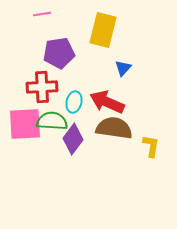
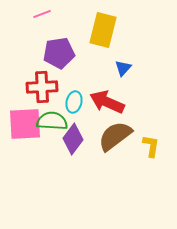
pink line: rotated 12 degrees counterclockwise
brown semicircle: moved 1 px right, 8 px down; rotated 45 degrees counterclockwise
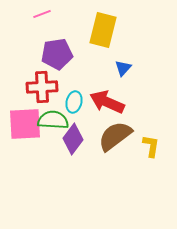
purple pentagon: moved 2 px left, 1 px down
green semicircle: moved 1 px right, 1 px up
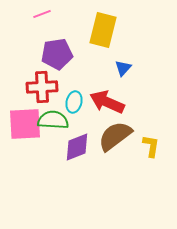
purple diamond: moved 4 px right, 8 px down; rotated 32 degrees clockwise
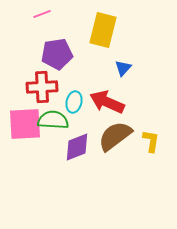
yellow L-shape: moved 5 px up
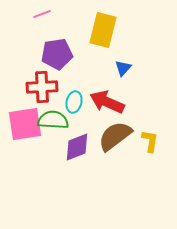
pink square: rotated 6 degrees counterclockwise
yellow L-shape: moved 1 px left
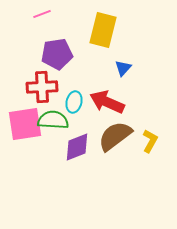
yellow L-shape: rotated 20 degrees clockwise
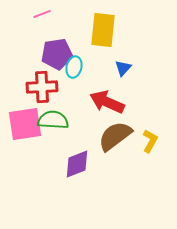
yellow rectangle: rotated 8 degrees counterclockwise
cyan ellipse: moved 35 px up
purple diamond: moved 17 px down
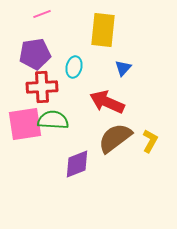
purple pentagon: moved 22 px left
brown semicircle: moved 2 px down
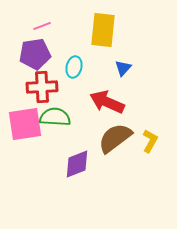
pink line: moved 12 px down
green semicircle: moved 2 px right, 3 px up
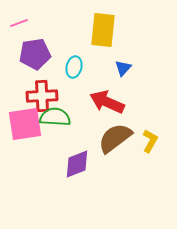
pink line: moved 23 px left, 3 px up
red cross: moved 9 px down
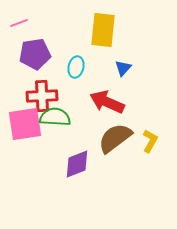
cyan ellipse: moved 2 px right
